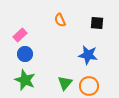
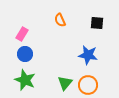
pink rectangle: moved 2 px right, 1 px up; rotated 16 degrees counterclockwise
orange circle: moved 1 px left, 1 px up
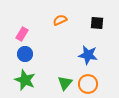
orange semicircle: rotated 88 degrees clockwise
orange circle: moved 1 px up
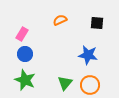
orange circle: moved 2 px right, 1 px down
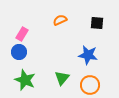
blue circle: moved 6 px left, 2 px up
green triangle: moved 3 px left, 5 px up
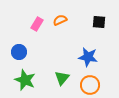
black square: moved 2 px right, 1 px up
pink rectangle: moved 15 px right, 10 px up
blue star: moved 2 px down
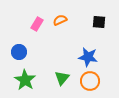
green star: rotated 10 degrees clockwise
orange circle: moved 4 px up
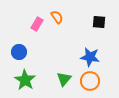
orange semicircle: moved 3 px left, 3 px up; rotated 80 degrees clockwise
blue star: moved 2 px right
green triangle: moved 2 px right, 1 px down
